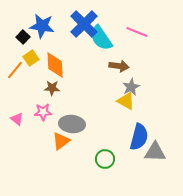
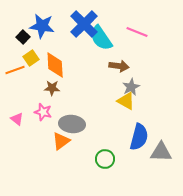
orange line: rotated 30 degrees clockwise
pink star: rotated 18 degrees clockwise
gray triangle: moved 6 px right
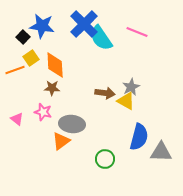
brown arrow: moved 14 px left, 27 px down
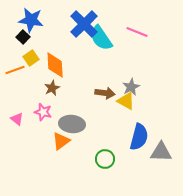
blue star: moved 11 px left, 6 px up
brown star: rotated 28 degrees counterclockwise
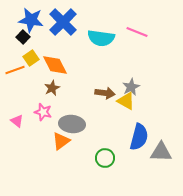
blue cross: moved 21 px left, 2 px up
cyan semicircle: rotated 48 degrees counterclockwise
orange diamond: rotated 24 degrees counterclockwise
pink triangle: moved 2 px down
green circle: moved 1 px up
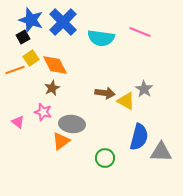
blue star: rotated 10 degrees clockwise
pink line: moved 3 px right
black square: rotated 16 degrees clockwise
gray star: moved 13 px right, 2 px down; rotated 12 degrees counterclockwise
pink triangle: moved 1 px right, 1 px down
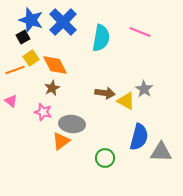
cyan semicircle: rotated 88 degrees counterclockwise
pink triangle: moved 7 px left, 21 px up
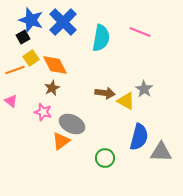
gray ellipse: rotated 20 degrees clockwise
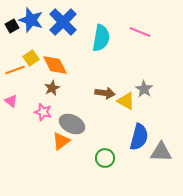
black square: moved 11 px left, 11 px up
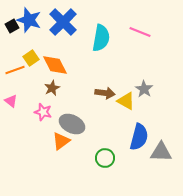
blue star: moved 2 px left
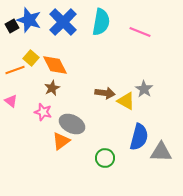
cyan semicircle: moved 16 px up
yellow square: rotated 14 degrees counterclockwise
